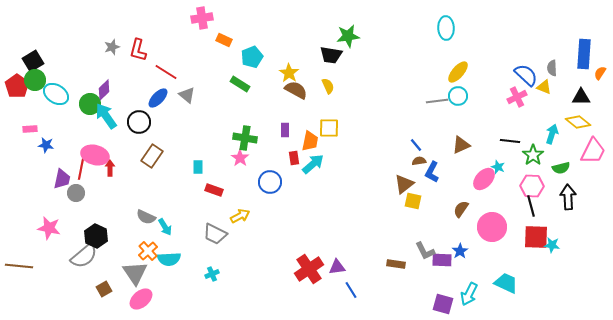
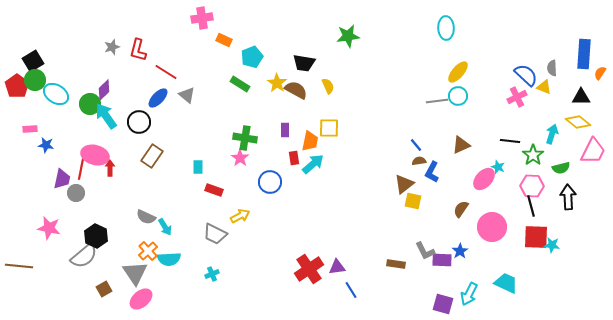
black trapezoid at (331, 55): moved 27 px left, 8 px down
yellow star at (289, 73): moved 12 px left, 10 px down
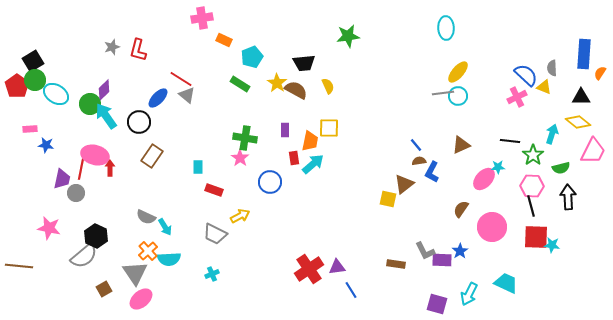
black trapezoid at (304, 63): rotated 15 degrees counterclockwise
red line at (166, 72): moved 15 px right, 7 px down
gray line at (437, 101): moved 6 px right, 8 px up
cyan star at (498, 167): rotated 24 degrees counterclockwise
yellow square at (413, 201): moved 25 px left, 2 px up
purple square at (443, 304): moved 6 px left
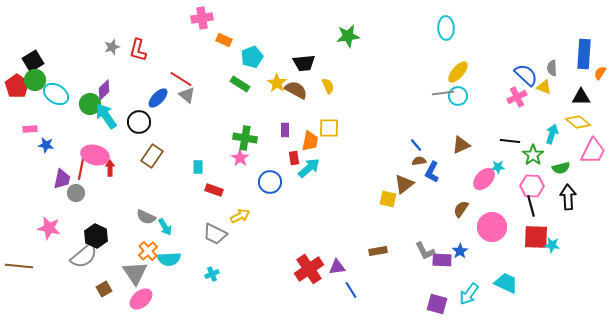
cyan arrow at (313, 164): moved 4 px left, 4 px down
brown rectangle at (396, 264): moved 18 px left, 13 px up; rotated 18 degrees counterclockwise
cyan arrow at (469, 294): rotated 10 degrees clockwise
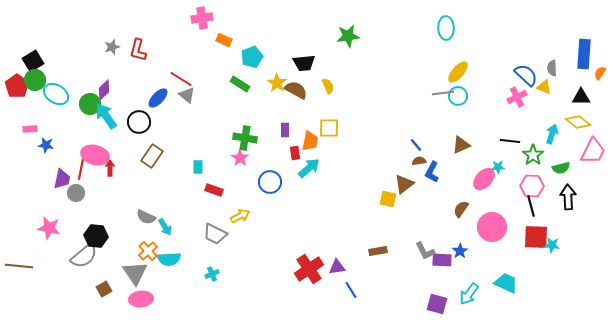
red rectangle at (294, 158): moved 1 px right, 5 px up
black hexagon at (96, 236): rotated 20 degrees counterclockwise
pink ellipse at (141, 299): rotated 35 degrees clockwise
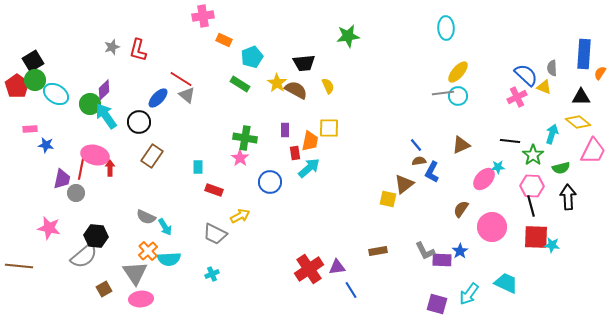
pink cross at (202, 18): moved 1 px right, 2 px up
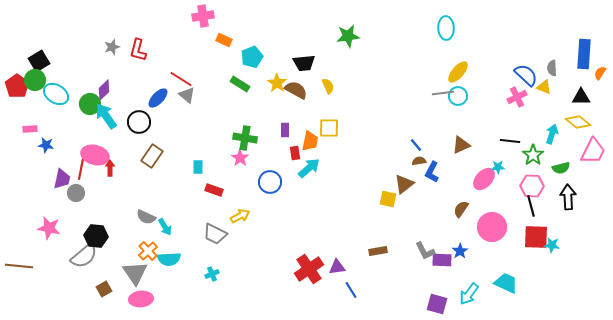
black square at (33, 61): moved 6 px right
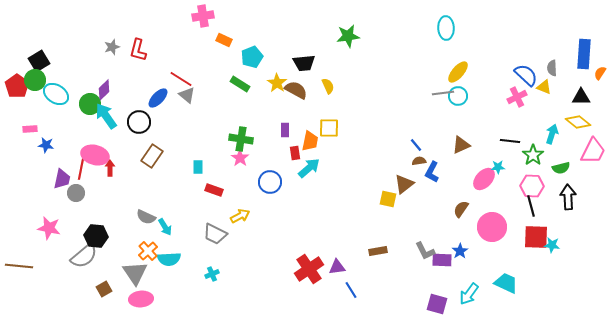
green cross at (245, 138): moved 4 px left, 1 px down
